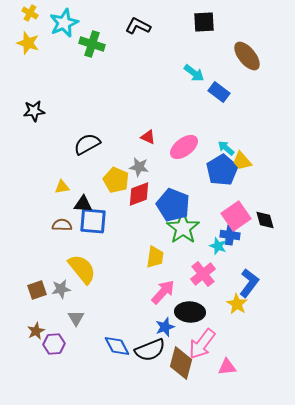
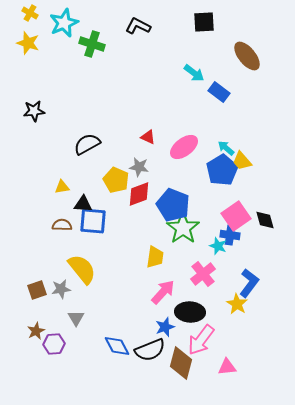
pink arrow at (202, 344): moved 1 px left, 4 px up
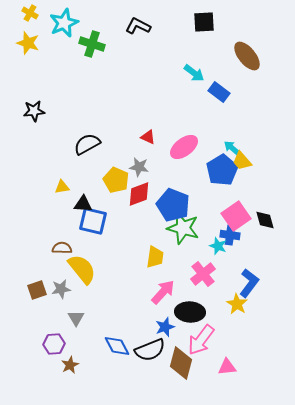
cyan arrow at (226, 148): moved 6 px right
blue square at (93, 221): rotated 8 degrees clockwise
brown semicircle at (62, 225): moved 23 px down
green star at (183, 228): rotated 20 degrees counterclockwise
brown star at (36, 331): moved 34 px right, 34 px down
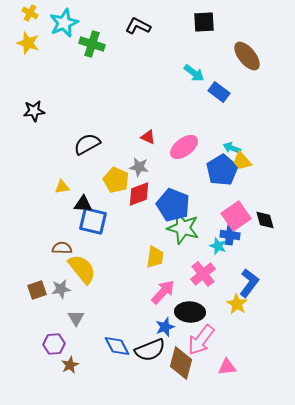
cyan arrow at (232, 148): rotated 18 degrees counterclockwise
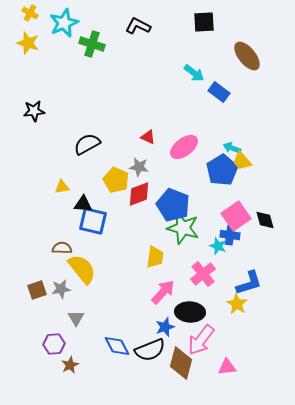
blue L-shape at (249, 283): rotated 36 degrees clockwise
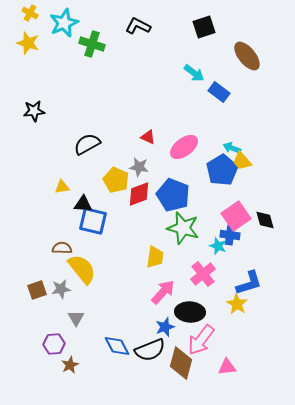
black square at (204, 22): moved 5 px down; rotated 15 degrees counterclockwise
blue pentagon at (173, 205): moved 10 px up
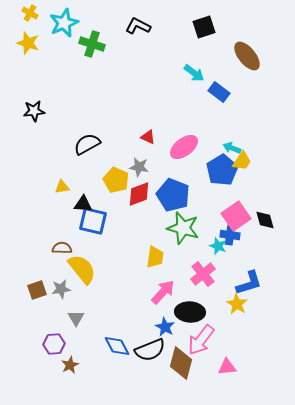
yellow trapezoid at (242, 161): rotated 105 degrees counterclockwise
blue star at (165, 327): rotated 24 degrees counterclockwise
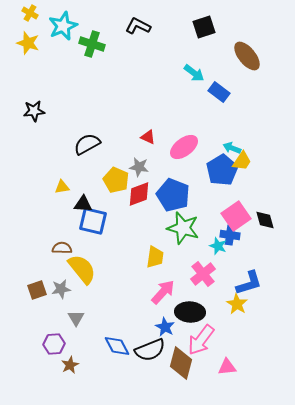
cyan star at (64, 23): moved 1 px left, 3 px down
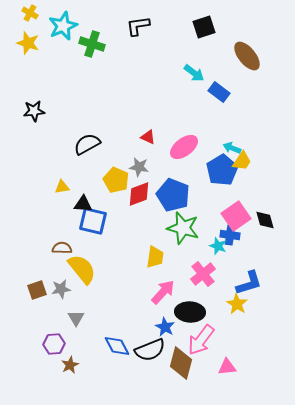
black L-shape at (138, 26): rotated 35 degrees counterclockwise
